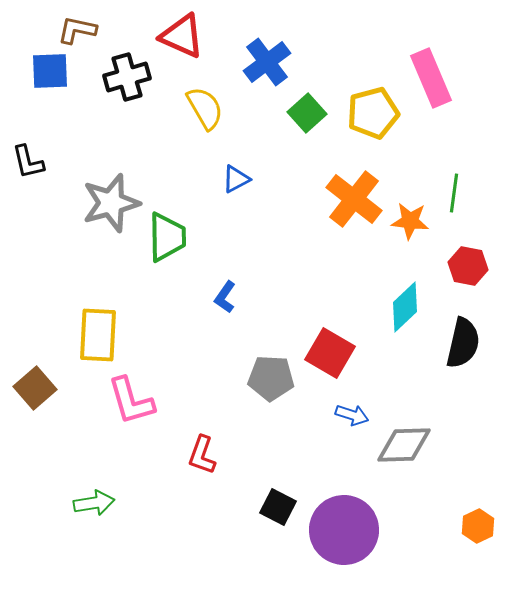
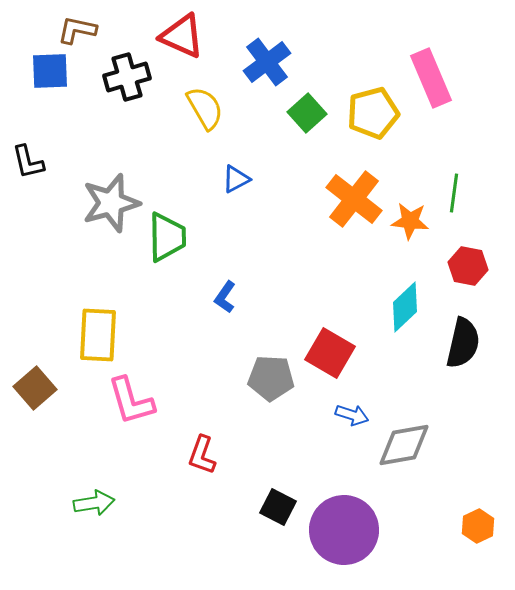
gray diamond: rotated 8 degrees counterclockwise
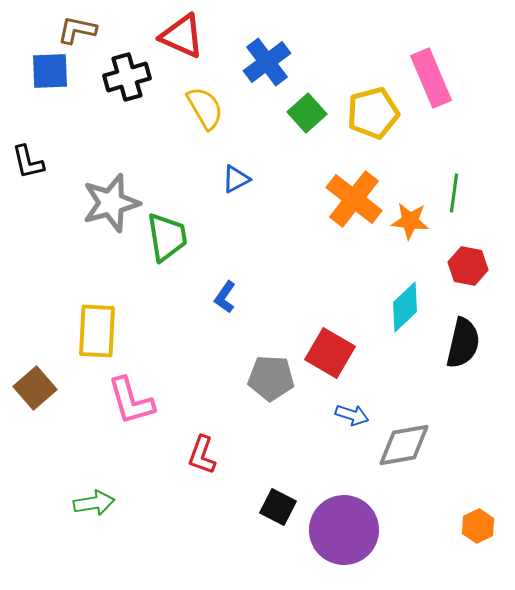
green trapezoid: rotated 8 degrees counterclockwise
yellow rectangle: moved 1 px left, 4 px up
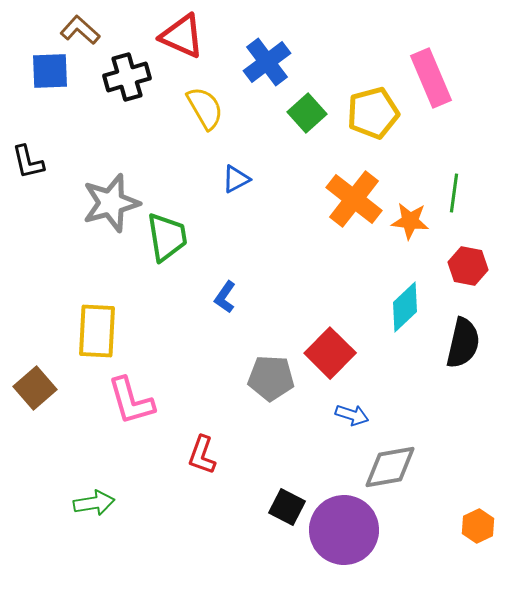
brown L-shape: moved 3 px right; rotated 30 degrees clockwise
red square: rotated 15 degrees clockwise
gray diamond: moved 14 px left, 22 px down
black square: moved 9 px right
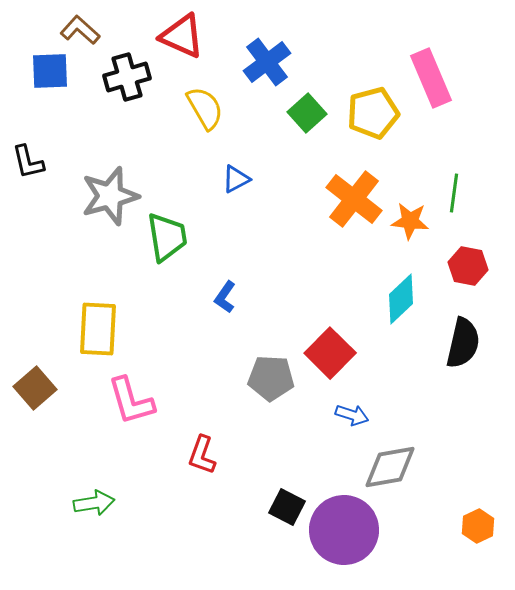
gray star: moved 1 px left, 7 px up
cyan diamond: moved 4 px left, 8 px up
yellow rectangle: moved 1 px right, 2 px up
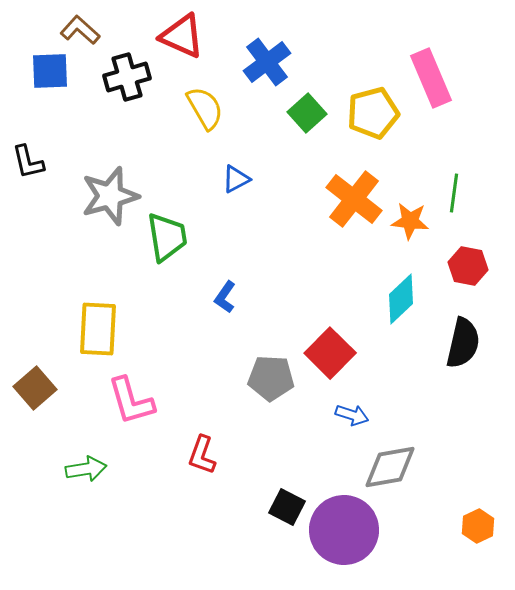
green arrow: moved 8 px left, 34 px up
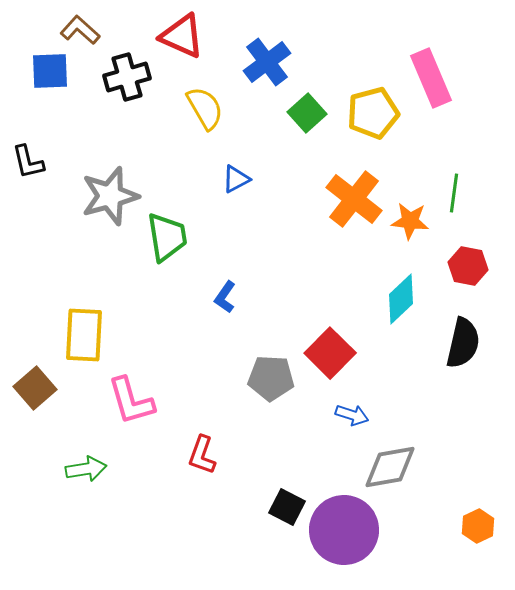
yellow rectangle: moved 14 px left, 6 px down
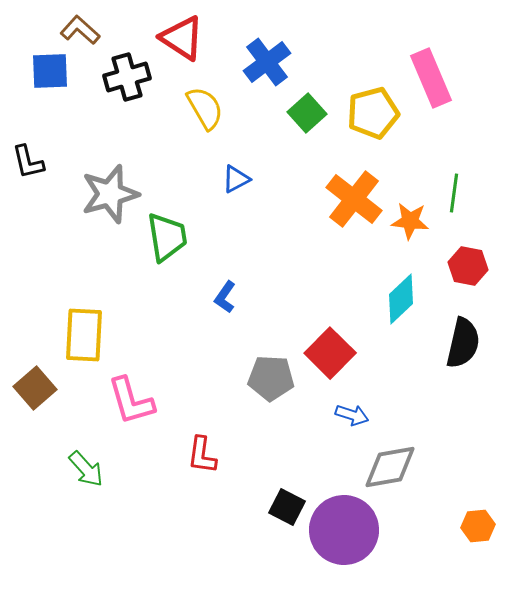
red triangle: moved 2 px down; rotated 9 degrees clockwise
gray star: moved 2 px up
red L-shape: rotated 12 degrees counterclockwise
green arrow: rotated 57 degrees clockwise
orange hexagon: rotated 20 degrees clockwise
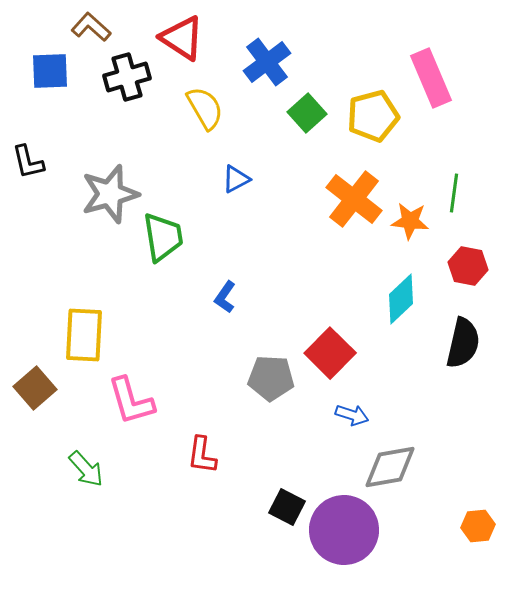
brown L-shape: moved 11 px right, 3 px up
yellow pentagon: moved 3 px down
green trapezoid: moved 4 px left
